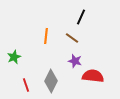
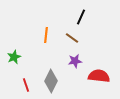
orange line: moved 1 px up
purple star: rotated 24 degrees counterclockwise
red semicircle: moved 6 px right
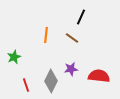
purple star: moved 4 px left, 8 px down
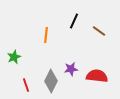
black line: moved 7 px left, 4 px down
brown line: moved 27 px right, 7 px up
red semicircle: moved 2 px left
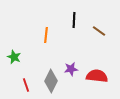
black line: moved 1 px up; rotated 21 degrees counterclockwise
green star: rotated 24 degrees counterclockwise
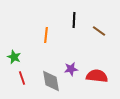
gray diamond: rotated 35 degrees counterclockwise
red line: moved 4 px left, 7 px up
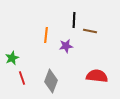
brown line: moved 9 px left; rotated 24 degrees counterclockwise
green star: moved 2 px left, 1 px down; rotated 24 degrees clockwise
purple star: moved 5 px left, 23 px up
gray diamond: rotated 30 degrees clockwise
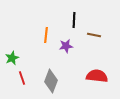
brown line: moved 4 px right, 4 px down
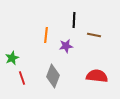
gray diamond: moved 2 px right, 5 px up
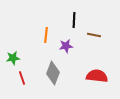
green star: moved 1 px right; rotated 16 degrees clockwise
gray diamond: moved 3 px up
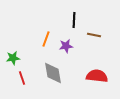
orange line: moved 4 px down; rotated 14 degrees clockwise
gray diamond: rotated 30 degrees counterclockwise
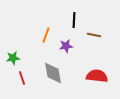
orange line: moved 4 px up
